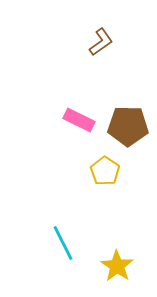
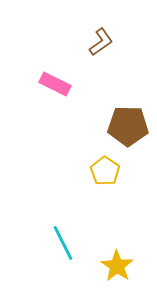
pink rectangle: moved 24 px left, 36 px up
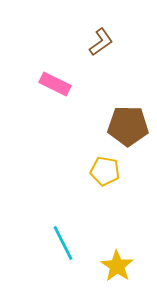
yellow pentagon: rotated 24 degrees counterclockwise
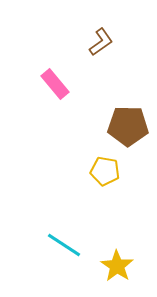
pink rectangle: rotated 24 degrees clockwise
cyan line: moved 1 px right, 2 px down; rotated 30 degrees counterclockwise
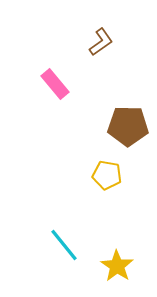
yellow pentagon: moved 2 px right, 4 px down
cyan line: rotated 18 degrees clockwise
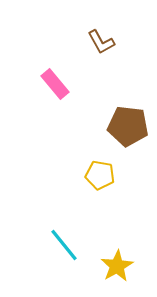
brown L-shape: rotated 96 degrees clockwise
brown pentagon: rotated 6 degrees clockwise
yellow pentagon: moved 7 px left
yellow star: rotated 8 degrees clockwise
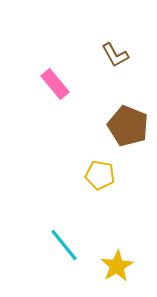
brown L-shape: moved 14 px right, 13 px down
brown pentagon: rotated 15 degrees clockwise
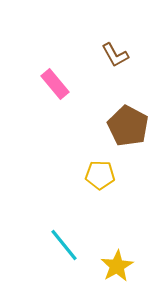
brown pentagon: rotated 6 degrees clockwise
yellow pentagon: rotated 8 degrees counterclockwise
